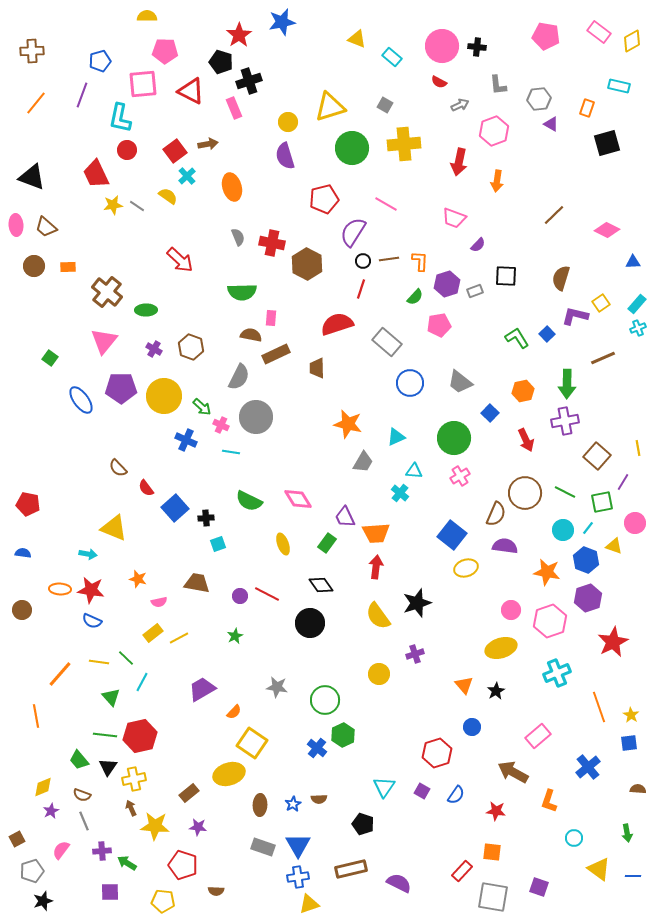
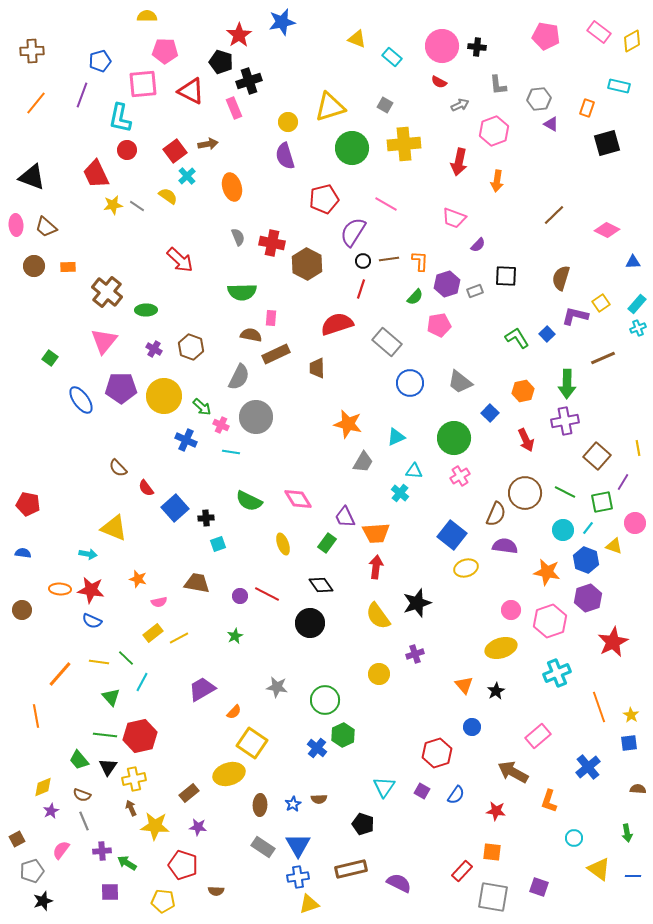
gray rectangle at (263, 847): rotated 15 degrees clockwise
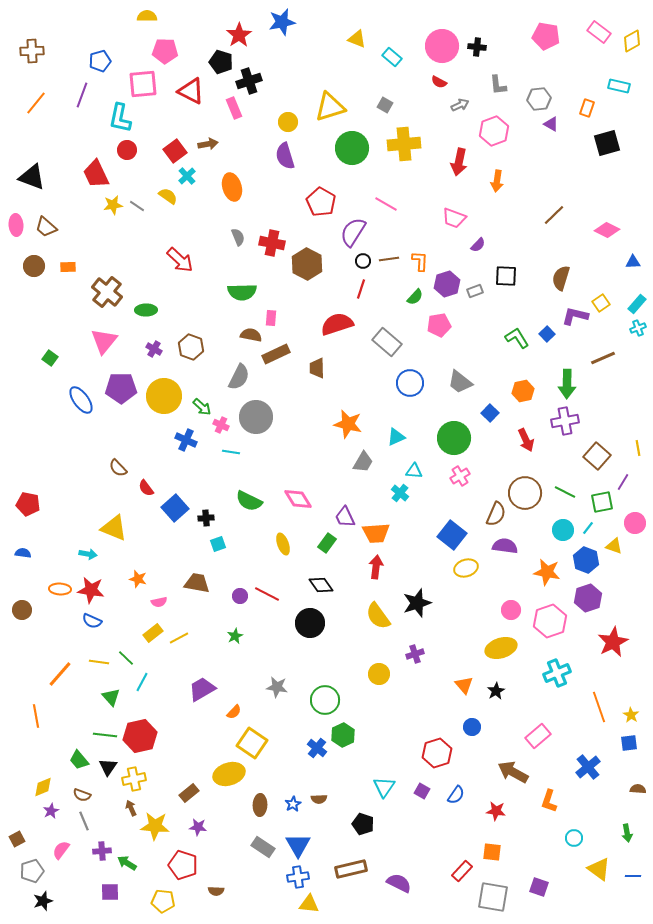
red pentagon at (324, 199): moved 3 px left, 3 px down; rotated 28 degrees counterclockwise
yellow triangle at (309, 904): rotated 25 degrees clockwise
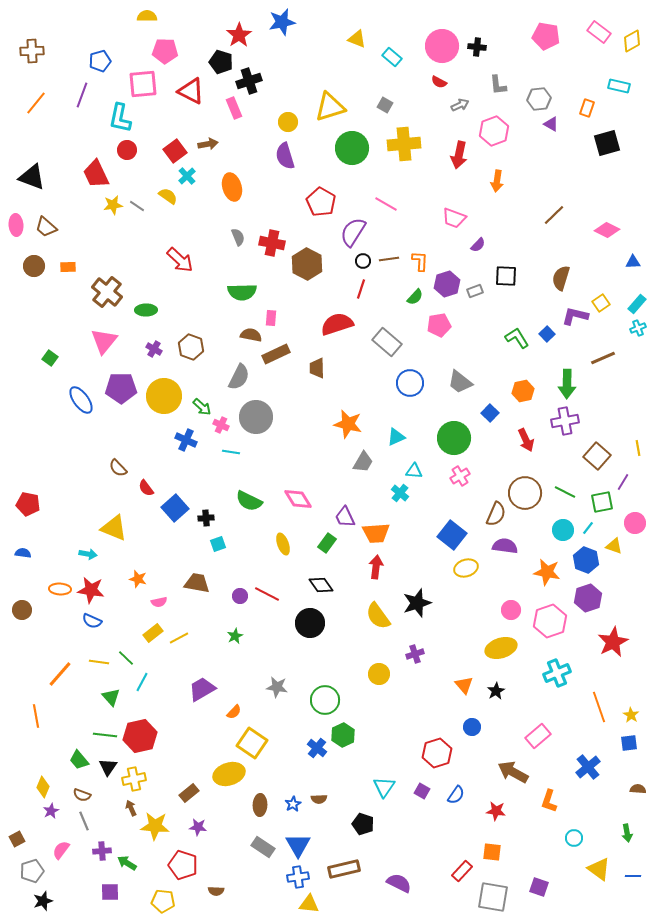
red arrow at (459, 162): moved 7 px up
yellow diamond at (43, 787): rotated 45 degrees counterclockwise
brown rectangle at (351, 869): moved 7 px left
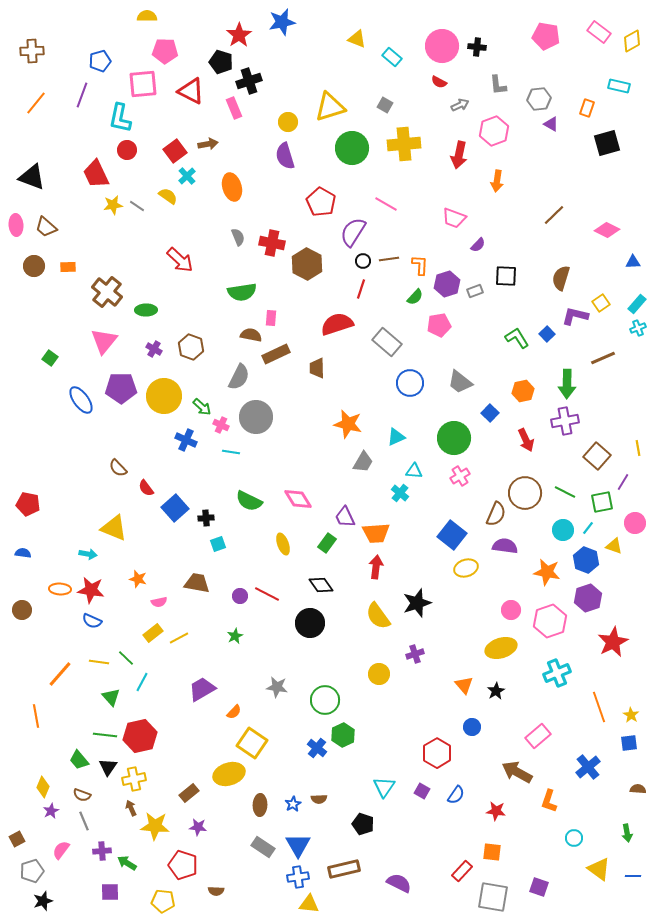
orange L-shape at (420, 261): moved 4 px down
green semicircle at (242, 292): rotated 8 degrees counterclockwise
red hexagon at (437, 753): rotated 12 degrees counterclockwise
brown arrow at (513, 772): moved 4 px right
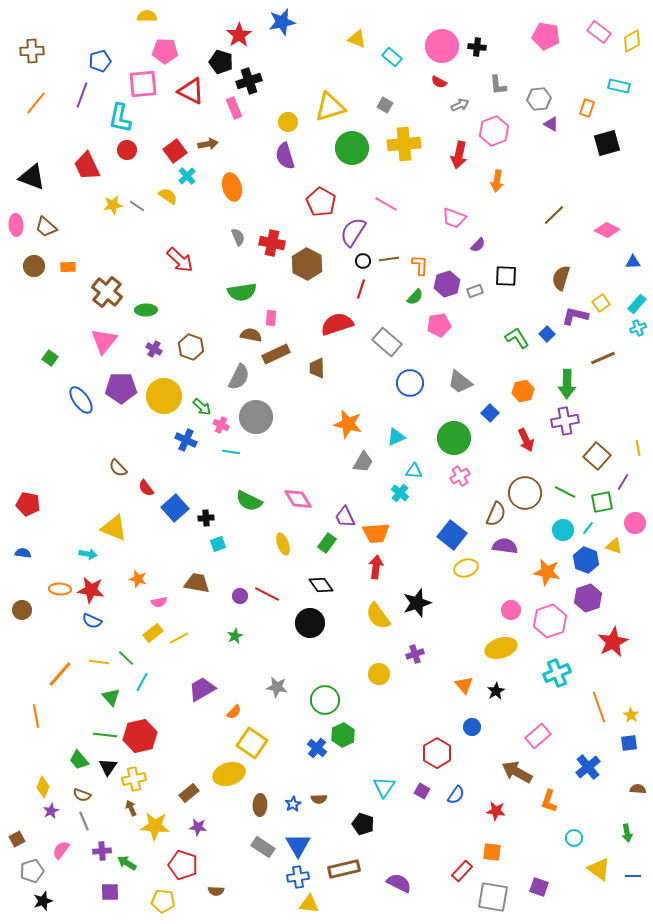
red trapezoid at (96, 174): moved 9 px left, 8 px up
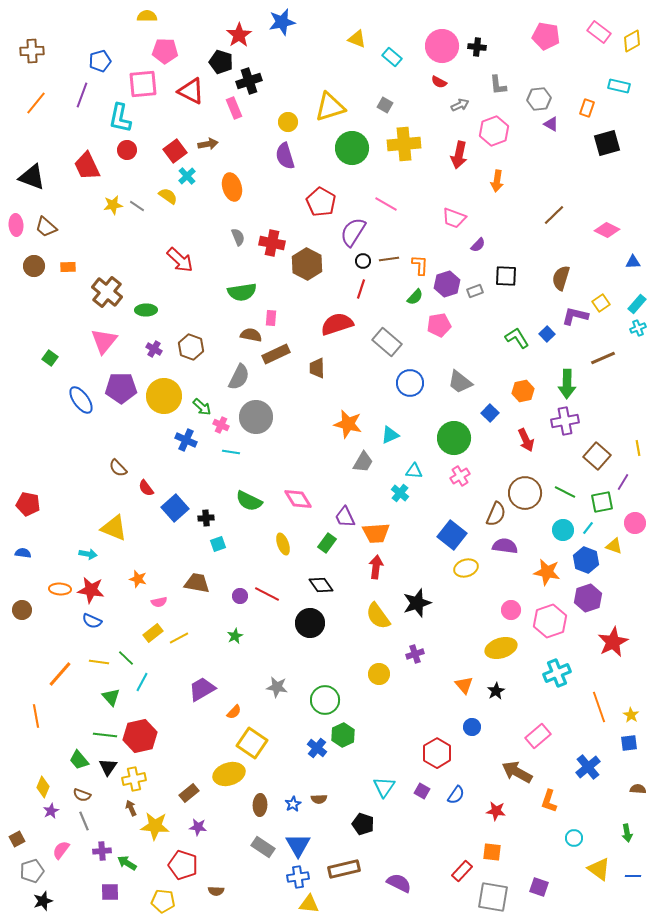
cyan triangle at (396, 437): moved 6 px left, 2 px up
